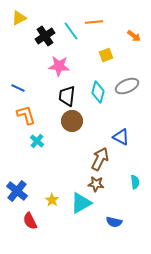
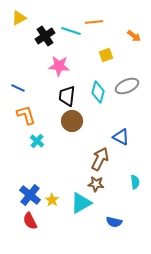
cyan line: rotated 36 degrees counterclockwise
blue cross: moved 13 px right, 4 px down
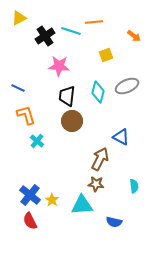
cyan semicircle: moved 1 px left, 4 px down
cyan triangle: moved 1 px right, 2 px down; rotated 25 degrees clockwise
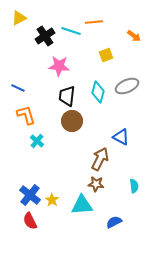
blue semicircle: rotated 140 degrees clockwise
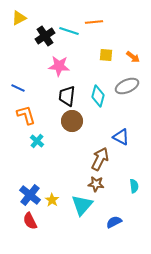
cyan line: moved 2 px left
orange arrow: moved 1 px left, 21 px down
yellow square: rotated 24 degrees clockwise
cyan diamond: moved 4 px down
cyan triangle: rotated 45 degrees counterclockwise
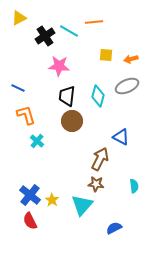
cyan line: rotated 12 degrees clockwise
orange arrow: moved 2 px left, 2 px down; rotated 128 degrees clockwise
blue semicircle: moved 6 px down
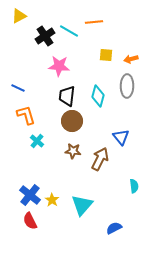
yellow triangle: moved 2 px up
gray ellipse: rotated 65 degrees counterclockwise
blue triangle: rotated 24 degrees clockwise
brown star: moved 23 px left, 33 px up
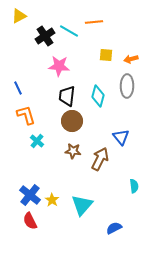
blue line: rotated 40 degrees clockwise
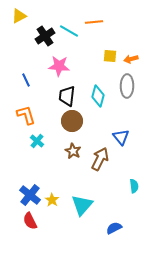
yellow square: moved 4 px right, 1 px down
blue line: moved 8 px right, 8 px up
brown star: rotated 21 degrees clockwise
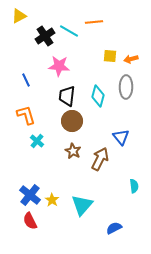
gray ellipse: moved 1 px left, 1 px down
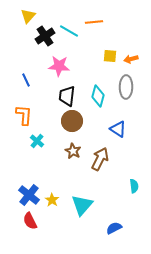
yellow triangle: moved 9 px right; rotated 21 degrees counterclockwise
orange L-shape: moved 2 px left; rotated 20 degrees clockwise
blue triangle: moved 3 px left, 8 px up; rotated 18 degrees counterclockwise
blue cross: moved 1 px left
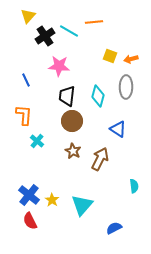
yellow square: rotated 16 degrees clockwise
